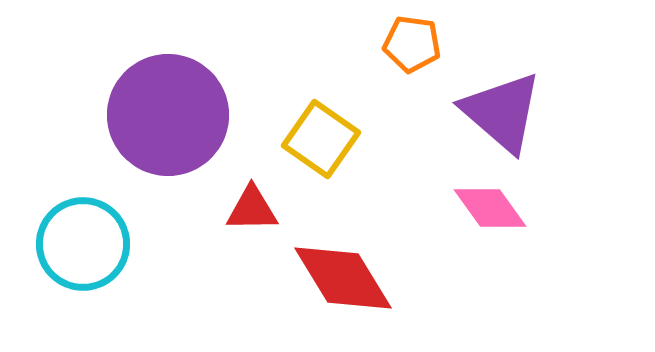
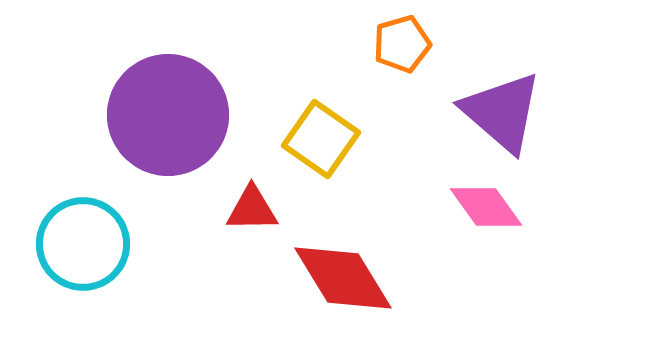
orange pentagon: moved 10 px left; rotated 24 degrees counterclockwise
pink diamond: moved 4 px left, 1 px up
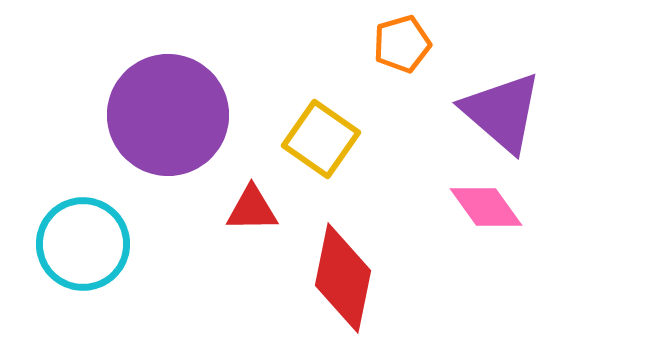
red diamond: rotated 43 degrees clockwise
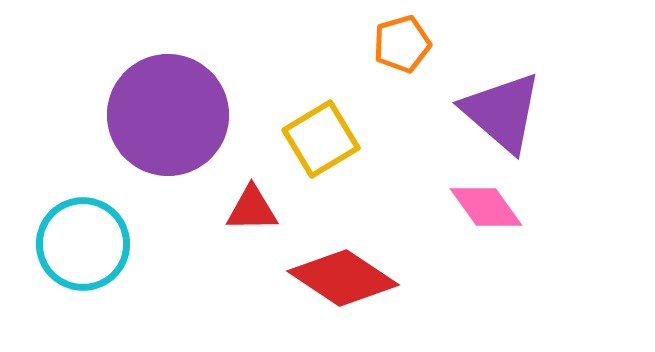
yellow square: rotated 24 degrees clockwise
red diamond: rotated 68 degrees counterclockwise
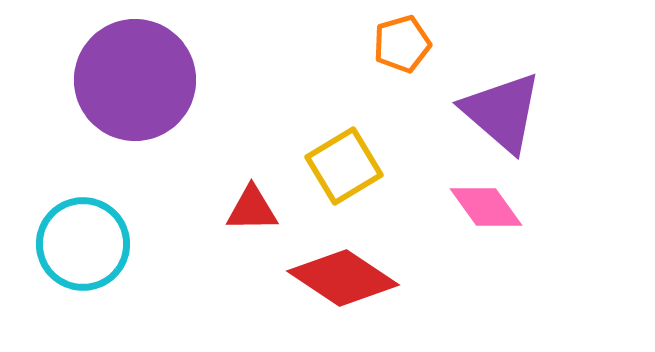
purple circle: moved 33 px left, 35 px up
yellow square: moved 23 px right, 27 px down
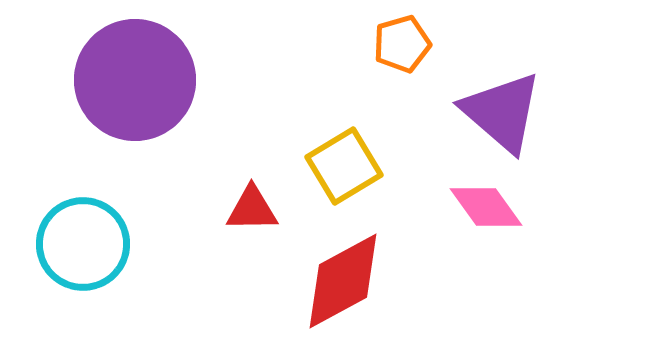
red diamond: moved 3 px down; rotated 62 degrees counterclockwise
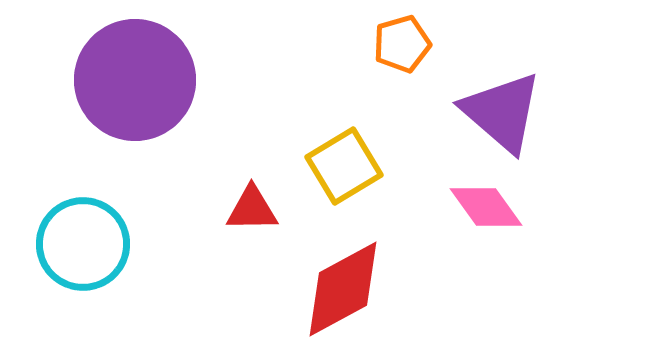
red diamond: moved 8 px down
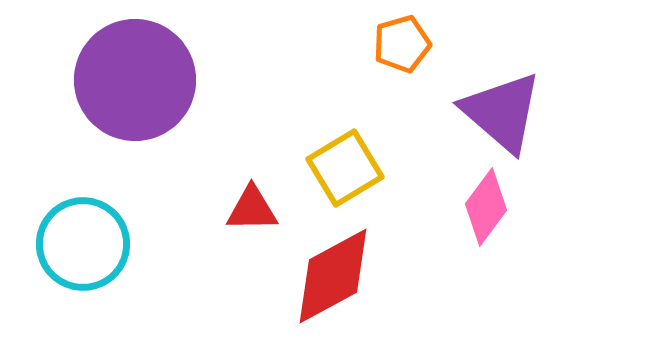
yellow square: moved 1 px right, 2 px down
pink diamond: rotated 72 degrees clockwise
red diamond: moved 10 px left, 13 px up
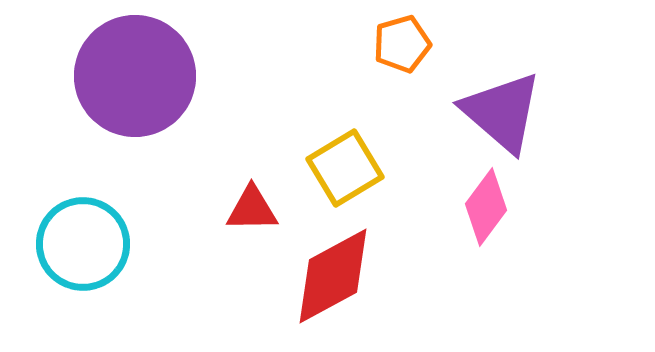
purple circle: moved 4 px up
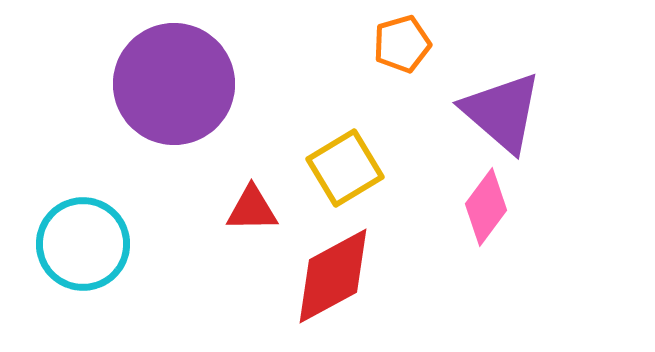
purple circle: moved 39 px right, 8 px down
